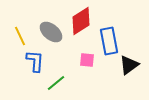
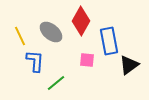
red diamond: rotated 28 degrees counterclockwise
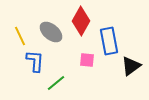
black triangle: moved 2 px right, 1 px down
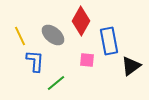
gray ellipse: moved 2 px right, 3 px down
